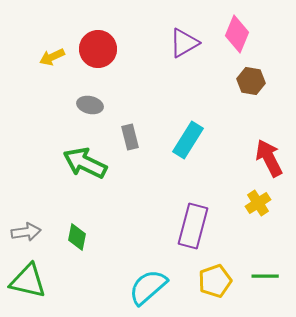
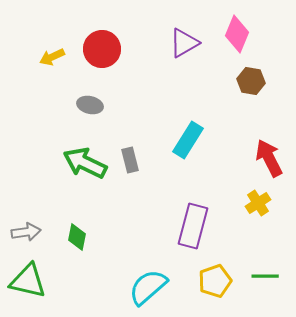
red circle: moved 4 px right
gray rectangle: moved 23 px down
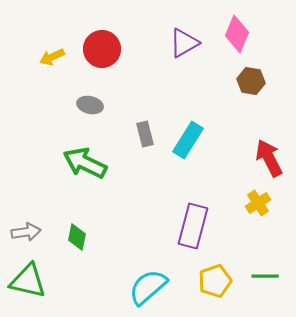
gray rectangle: moved 15 px right, 26 px up
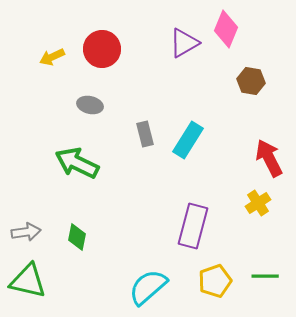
pink diamond: moved 11 px left, 5 px up
green arrow: moved 8 px left
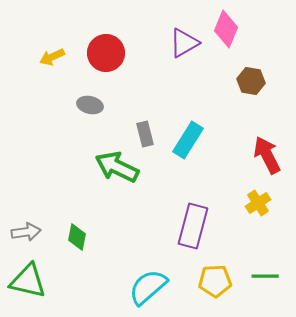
red circle: moved 4 px right, 4 px down
red arrow: moved 2 px left, 3 px up
green arrow: moved 40 px right, 4 px down
yellow pentagon: rotated 16 degrees clockwise
